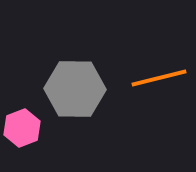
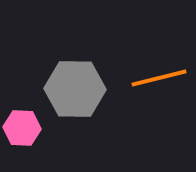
pink hexagon: rotated 24 degrees clockwise
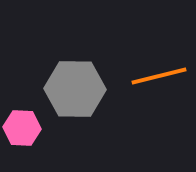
orange line: moved 2 px up
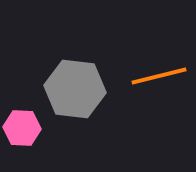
gray hexagon: rotated 6 degrees clockwise
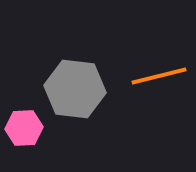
pink hexagon: moved 2 px right; rotated 6 degrees counterclockwise
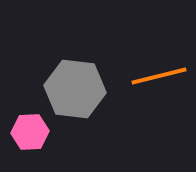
pink hexagon: moved 6 px right, 4 px down
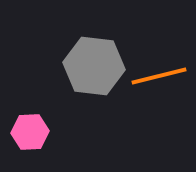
gray hexagon: moved 19 px right, 23 px up
